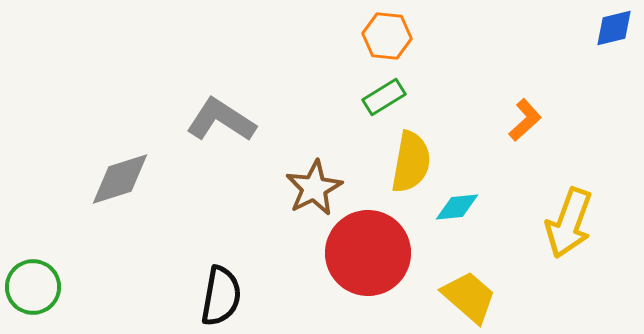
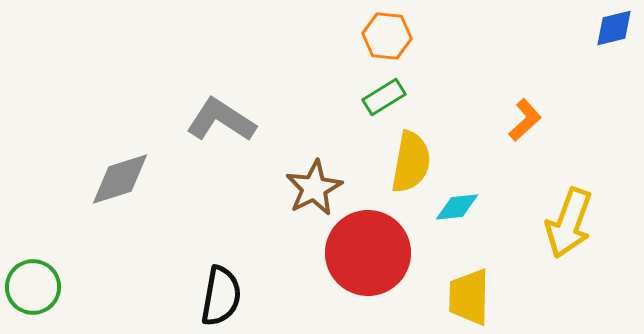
yellow trapezoid: rotated 130 degrees counterclockwise
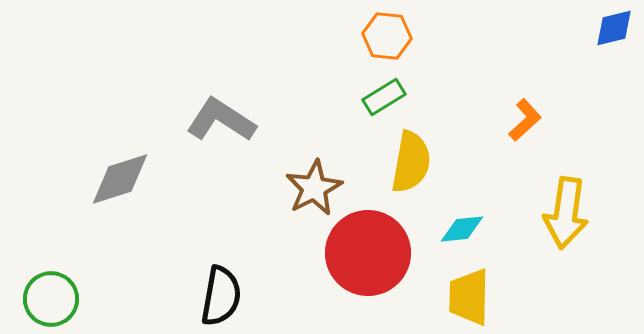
cyan diamond: moved 5 px right, 22 px down
yellow arrow: moved 3 px left, 10 px up; rotated 12 degrees counterclockwise
green circle: moved 18 px right, 12 px down
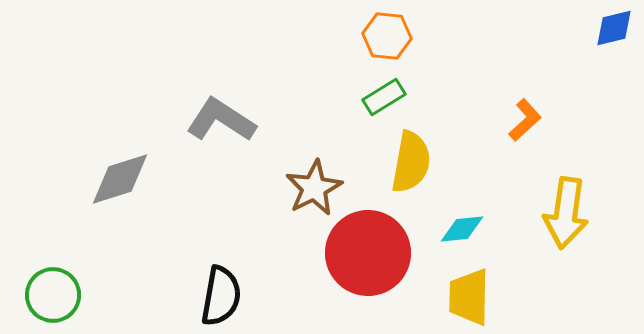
green circle: moved 2 px right, 4 px up
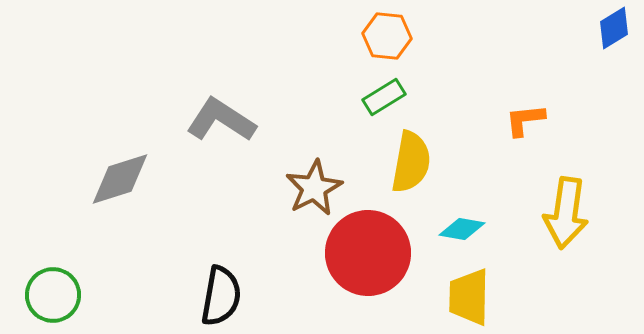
blue diamond: rotated 18 degrees counterclockwise
orange L-shape: rotated 144 degrees counterclockwise
cyan diamond: rotated 15 degrees clockwise
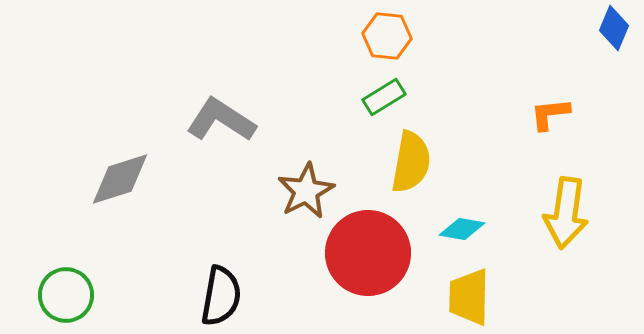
blue diamond: rotated 36 degrees counterclockwise
orange L-shape: moved 25 px right, 6 px up
brown star: moved 8 px left, 3 px down
green circle: moved 13 px right
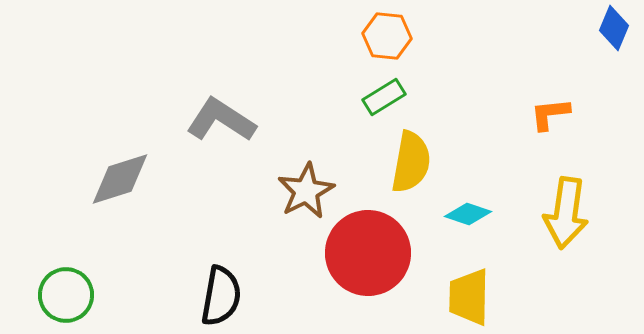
cyan diamond: moved 6 px right, 15 px up; rotated 9 degrees clockwise
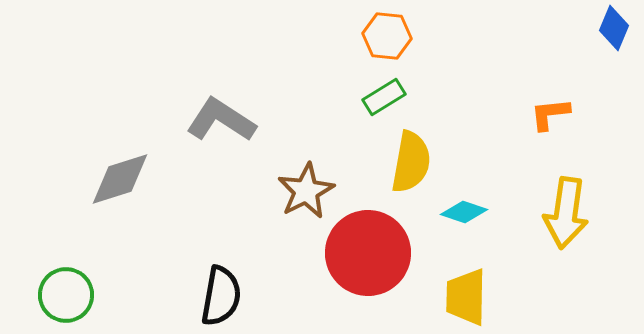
cyan diamond: moved 4 px left, 2 px up
yellow trapezoid: moved 3 px left
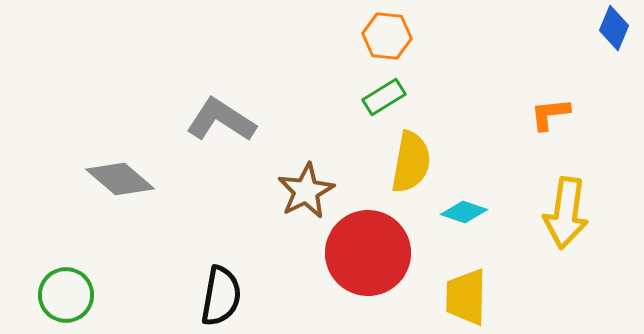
gray diamond: rotated 58 degrees clockwise
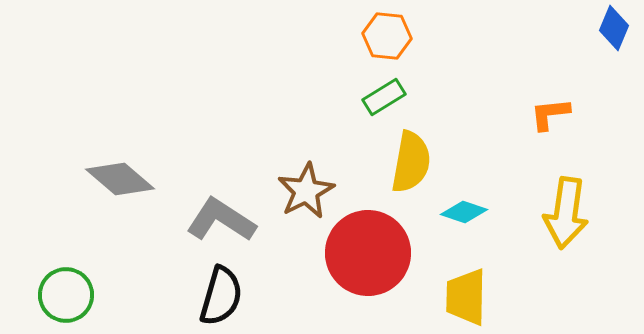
gray L-shape: moved 100 px down
black semicircle: rotated 6 degrees clockwise
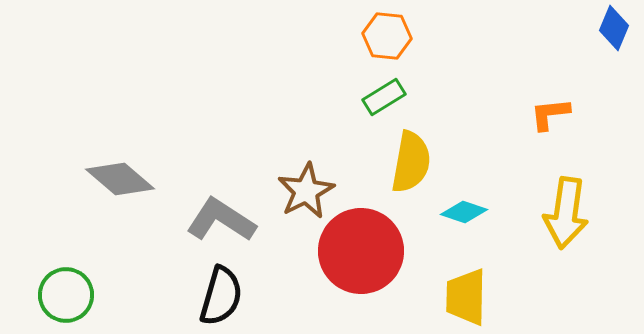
red circle: moved 7 px left, 2 px up
